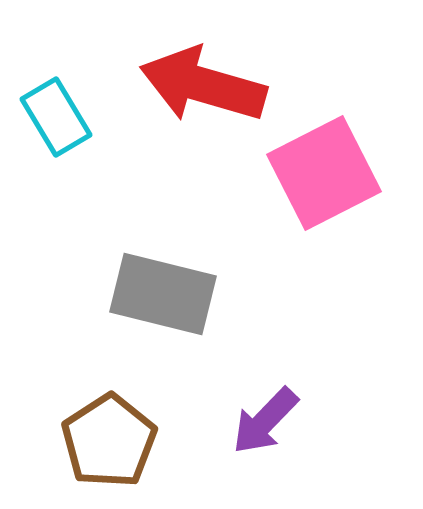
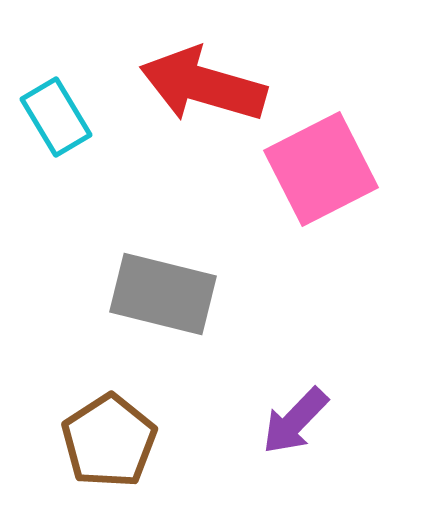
pink square: moved 3 px left, 4 px up
purple arrow: moved 30 px right
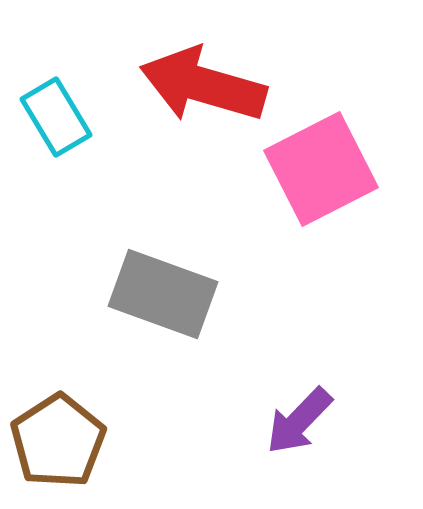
gray rectangle: rotated 6 degrees clockwise
purple arrow: moved 4 px right
brown pentagon: moved 51 px left
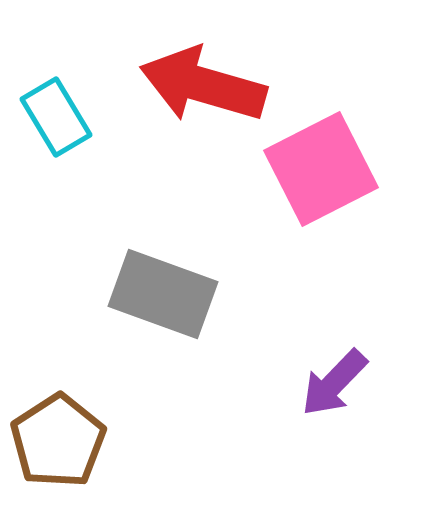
purple arrow: moved 35 px right, 38 px up
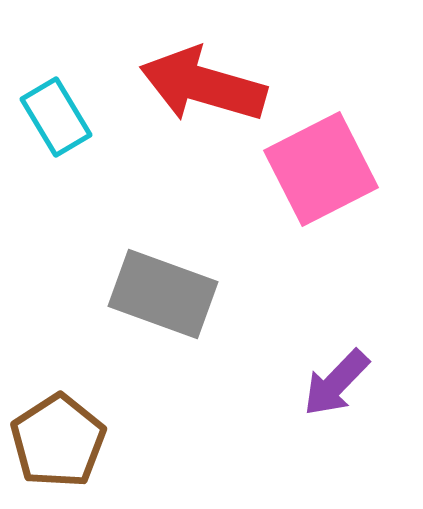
purple arrow: moved 2 px right
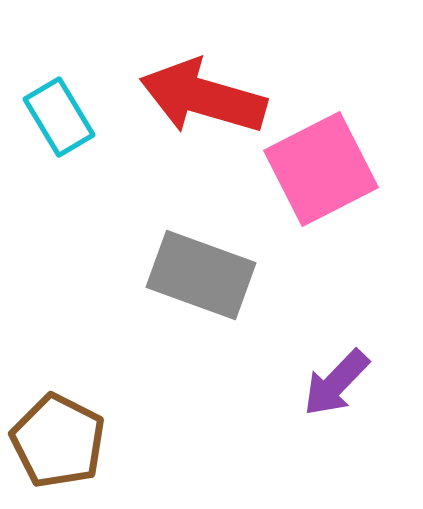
red arrow: moved 12 px down
cyan rectangle: moved 3 px right
gray rectangle: moved 38 px right, 19 px up
brown pentagon: rotated 12 degrees counterclockwise
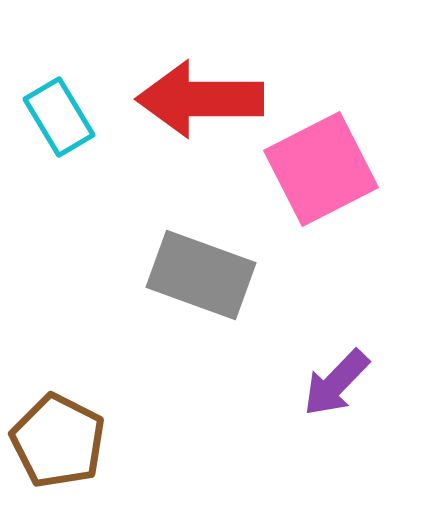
red arrow: moved 3 px left, 2 px down; rotated 16 degrees counterclockwise
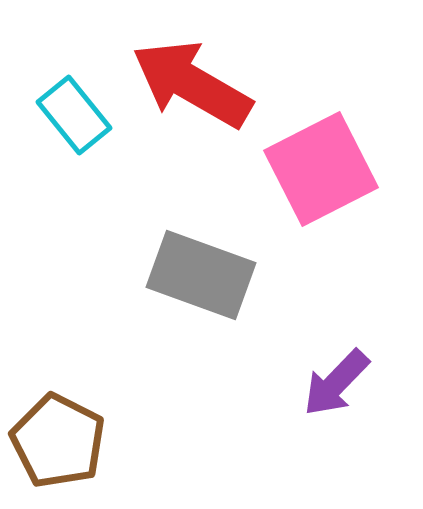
red arrow: moved 8 px left, 15 px up; rotated 30 degrees clockwise
cyan rectangle: moved 15 px right, 2 px up; rotated 8 degrees counterclockwise
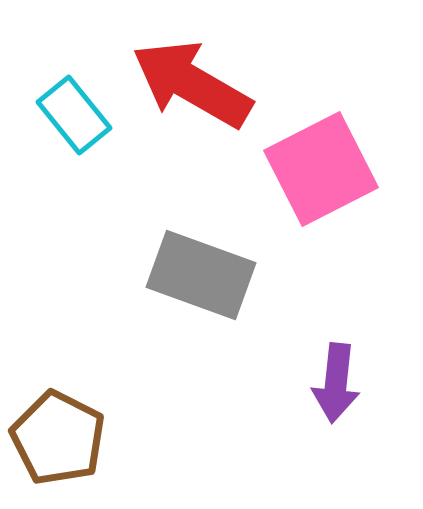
purple arrow: rotated 38 degrees counterclockwise
brown pentagon: moved 3 px up
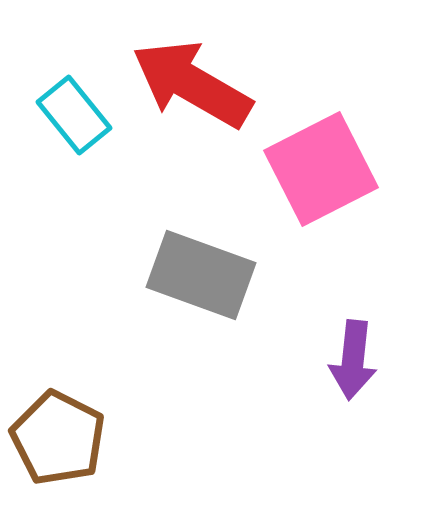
purple arrow: moved 17 px right, 23 px up
